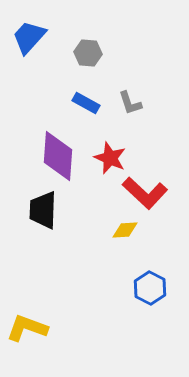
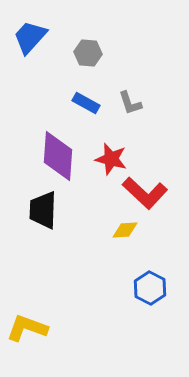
blue trapezoid: moved 1 px right
red star: moved 1 px right, 1 px down; rotated 8 degrees counterclockwise
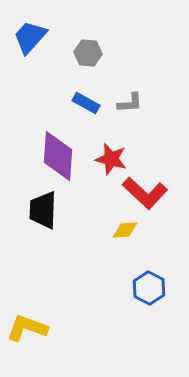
gray L-shape: rotated 76 degrees counterclockwise
blue hexagon: moved 1 px left
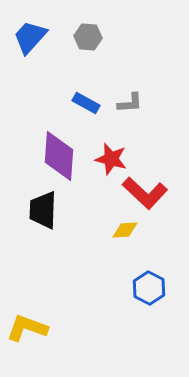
gray hexagon: moved 16 px up
purple diamond: moved 1 px right
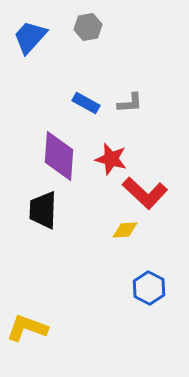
gray hexagon: moved 10 px up; rotated 16 degrees counterclockwise
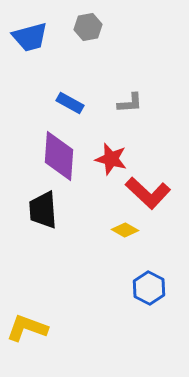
blue trapezoid: rotated 147 degrees counterclockwise
blue rectangle: moved 16 px left
red L-shape: moved 3 px right
black trapezoid: rotated 6 degrees counterclockwise
yellow diamond: rotated 32 degrees clockwise
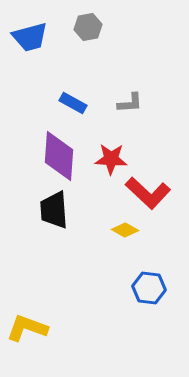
blue rectangle: moved 3 px right
red star: rotated 12 degrees counterclockwise
black trapezoid: moved 11 px right
blue hexagon: rotated 20 degrees counterclockwise
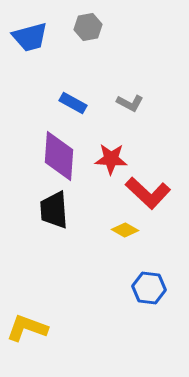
gray L-shape: rotated 32 degrees clockwise
